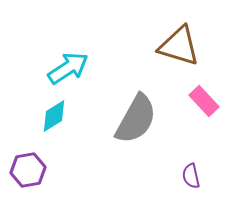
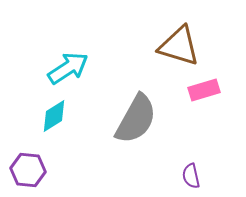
pink rectangle: moved 11 px up; rotated 64 degrees counterclockwise
purple hexagon: rotated 16 degrees clockwise
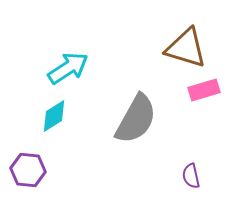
brown triangle: moved 7 px right, 2 px down
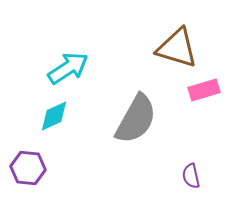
brown triangle: moved 9 px left
cyan diamond: rotated 8 degrees clockwise
purple hexagon: moved 2 px up
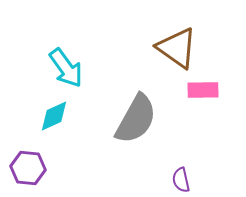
brown triangle: rotated 18 degrees clockwise
cyan arrow: moved 2 px left; rotated 87 degrees clockwise
pink rectangle: moved 1 px left; rotated 16 degrees clockwise
purple semicircle: moved 10 px left, 4 px down
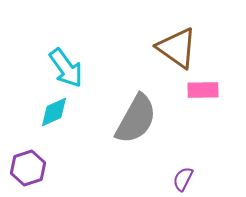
cyan diamond: moved 4 px up
purple hexagon: rotated 24 degrees counterclockwise
purple semicircle: moved 2 px right, 1 px up; rotated 40 degrees clockwise
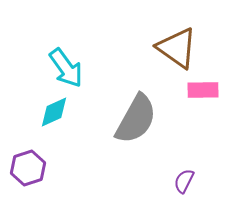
purple semicircle: moved 1 px right, 2 px down
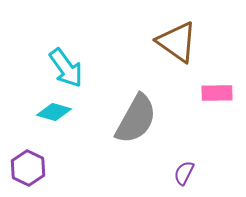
brown triangle: moved 6 px up
pink rectangle: moved 14 px right, 3 px down
cyan diamond: rotated 40 degrees clockwise
purple hexagon: rotated 16 degrees counterclockwise
purple semicircle: moved 8 px up
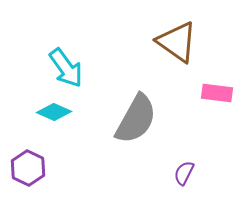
pink rectangle: rotated 8 degrees clockwise
cyan diamond: rotated 8 degrees clockwise
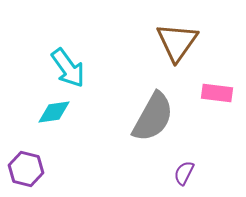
brown triangle: rotated 30 degrees clockwise
cyan arrow: moved 2 px right
cyan diamond: rotated 32 degrees counterclockwise
gray semicircle: moved 17 px right, 2 px up
purple hexagon: moved 2 px left, 1 px down; rotated 12 degrees counterclockwise
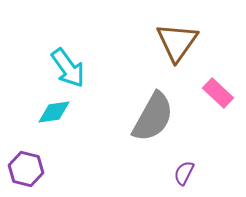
pink rectangle: moved 1 px right; rotated 36 degrees clockwise
